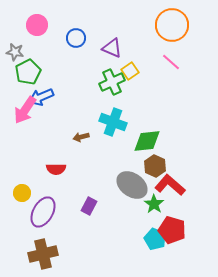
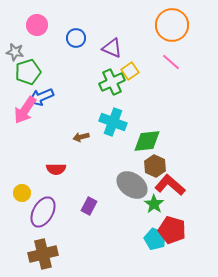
green pentagon: rotated 10 degrees clockwise
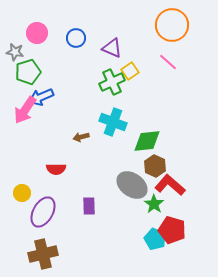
pink circle: moved 8 px down
pink line: moved 3 px left
purple rectangle: rotated 30 degrees counterclockwise
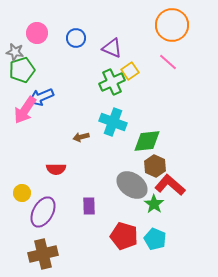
green pentagon: moved 6 px left, 2 px up
red pentagon: moved 48 px left, 6 px down
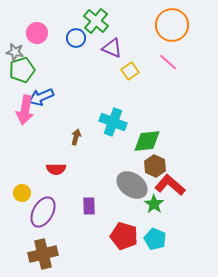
green cross: moved 16 px left, 61 px up; rotated 25 degrees counterclockwise
pink arrow: rotated 24 degrees counterclockwise
brown arrow: moved 5 px left; rotated 119 degrees clockwise
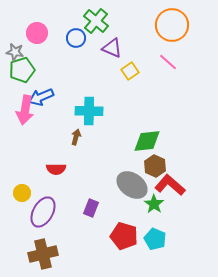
cyan cross: moved 24 px left, 11 px up; rotated 20 degrees counterclockwise
purple rectangle: moved 2 px right, 2 px down; rotated 24 degrees clockwise
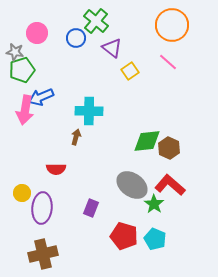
purple triangle: rotated 15 degrees clockwise
brown hexagon: moved 14 px right, 18 px up
purple ellipse: moved 1 px left, 4 px up; rotated 24 degrees counterclockwise
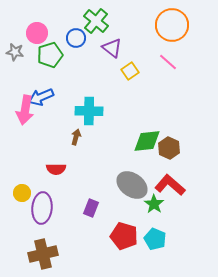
green pentagon: moved 28 px right, 15 px up
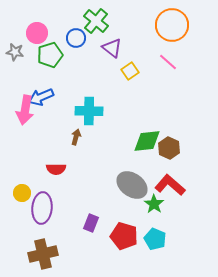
purple rectangle: moved 15 px down
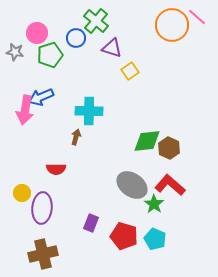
purple triangle: rotated 20 degrees counterclockwise
pink line: moved 29 px right, 45 px up
